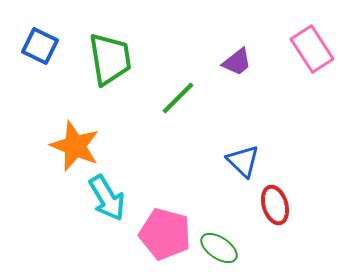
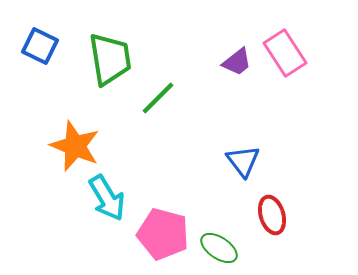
pink rectangle: moved 27 px left, 4 px down
green line: moved 20 px left
blue triangle: rotated 9 degrees clockwise
red ellipse: moved 3 px left, 10 px down
pink pentagon: moved 2 px left
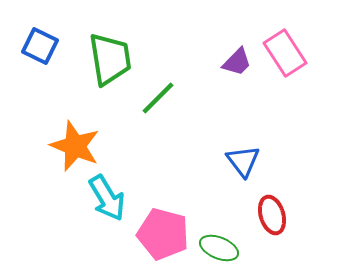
purple trapezoid: rotated 8 degrees counterclockwise
green ellipse: rotated 12 degrees counterclockwise
